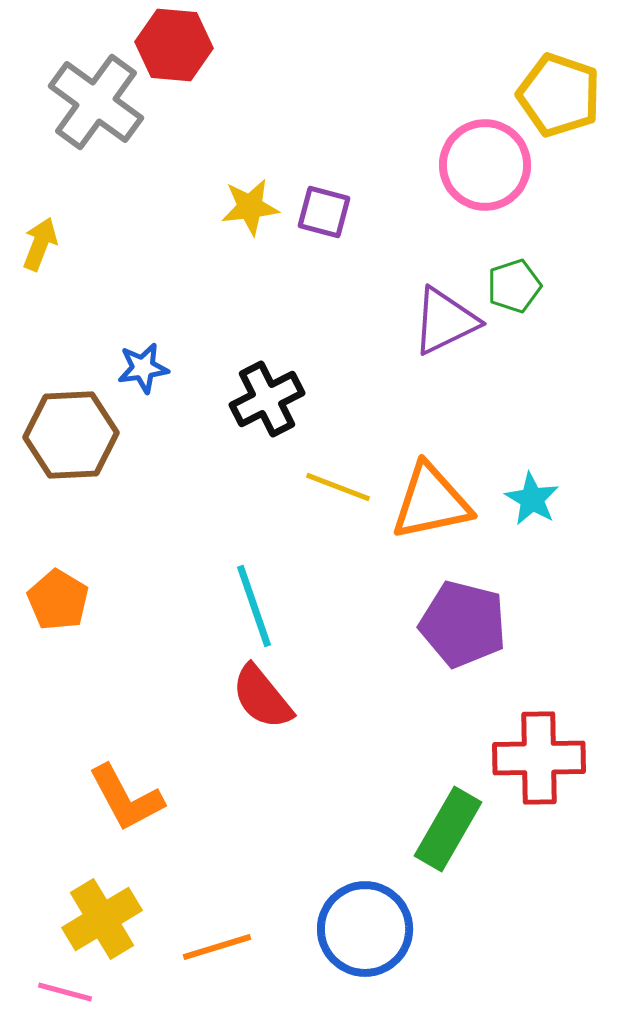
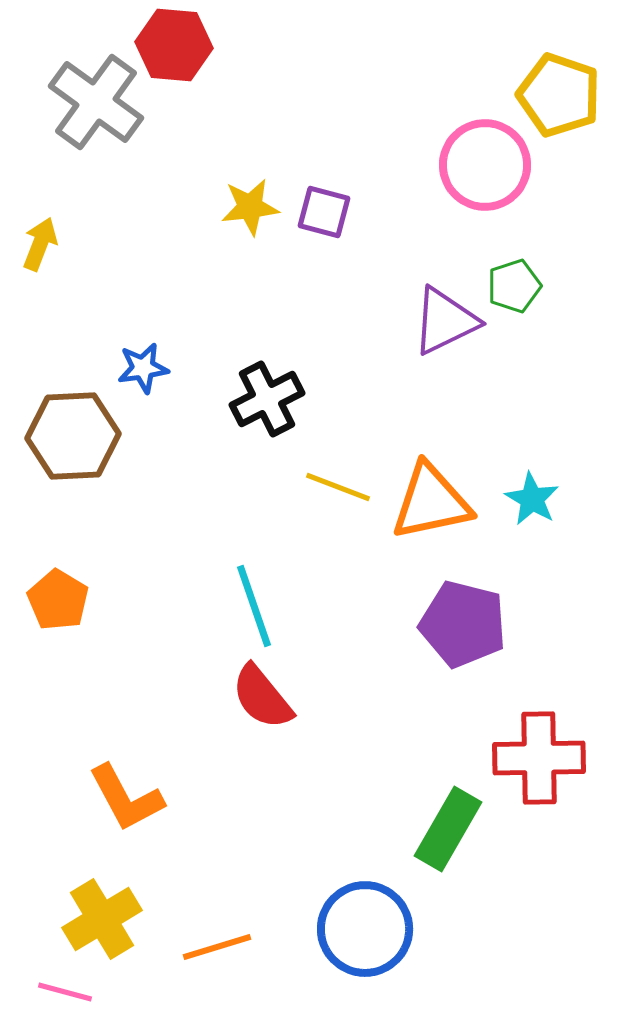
brown hexagon: moved 2 px right, 1 px down
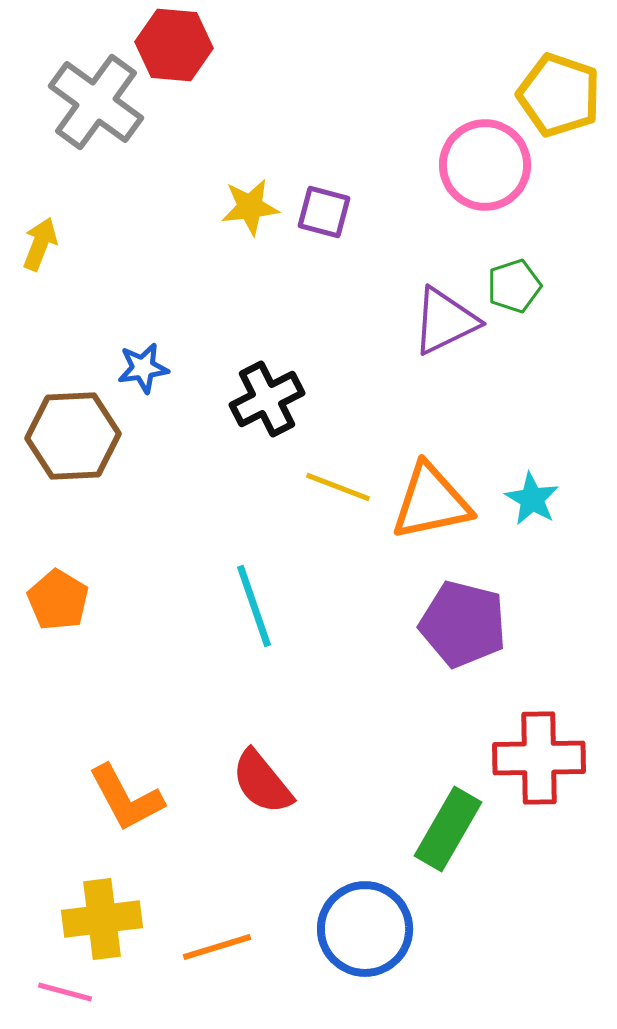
red semicircle: moved 85 px down
yellow cross: rotated 24 degrees clockwise
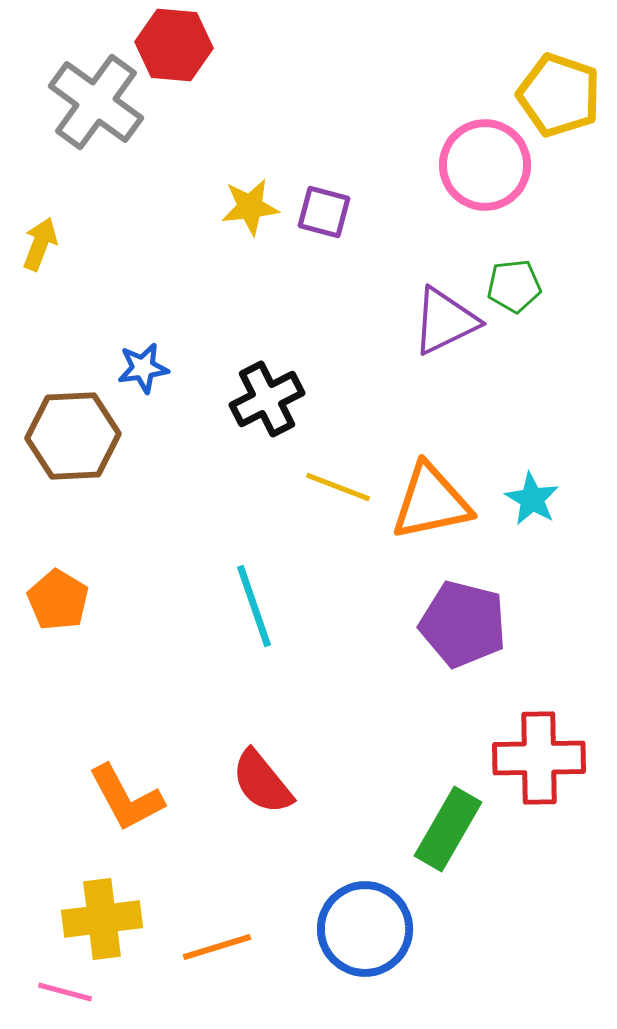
green pentagon: rotated 12 degrees clockwise
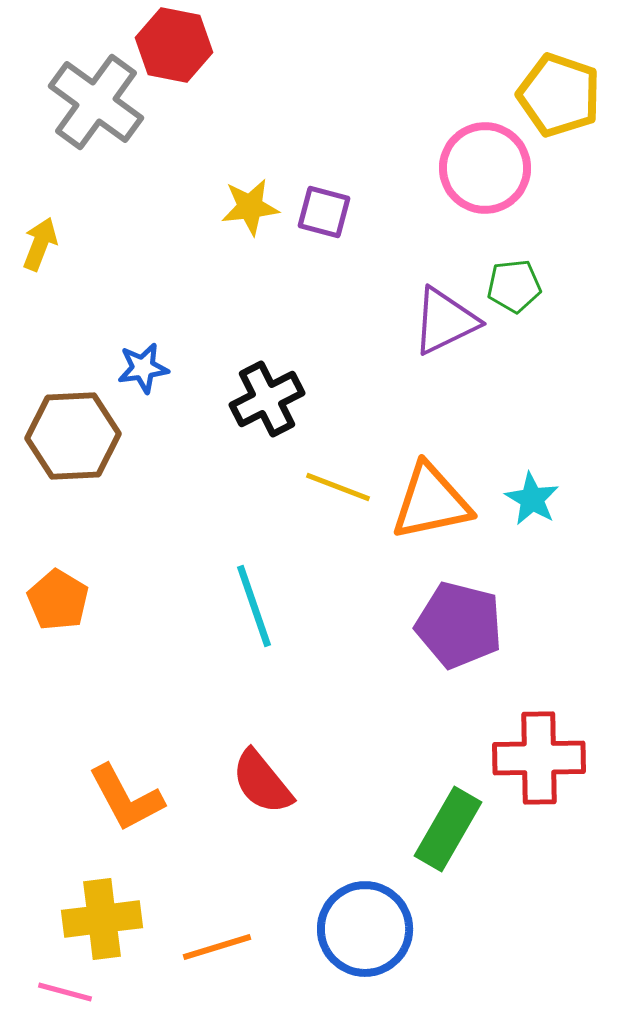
red hexagon: rotated 6 degrees clockwise
pink circle: moved 3 px down
purple pentagon: moved 4 px left, 1 px down
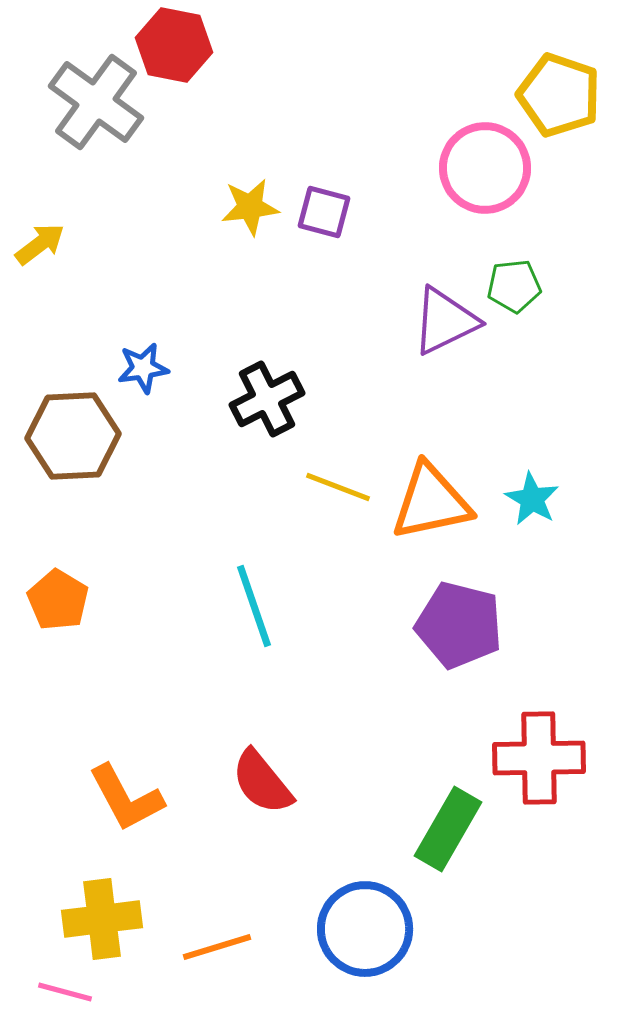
yellow arrow: rotated 32 degrees clockwise
